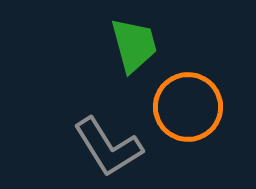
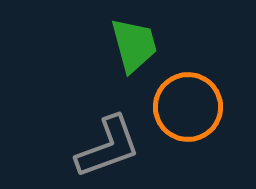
gray L-shape: rotated 78 degrees counterclockwise
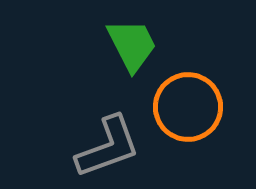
green trapezoid: moved 2 px left; rotated 12 degrees counterclockwise
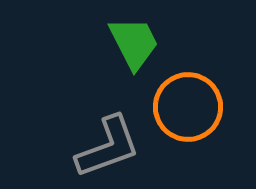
green trapezoid: moved 2 px right, 2 px up
